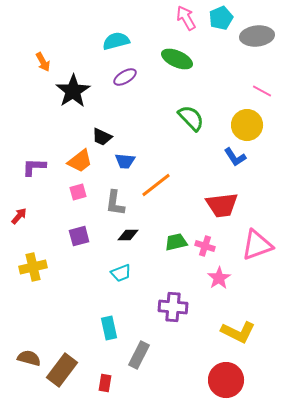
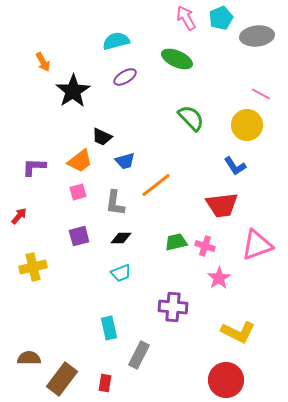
pink line: moved 1 px left, 3 px down
blue L-shape: moved 9 px down
blue trapezoid: rotated 20 degrees counterclockwise
black diamond: moved 7 px left, 3 px down
brown semicircle: rotated 15 degrees counterclockwise
brown rectangle: moved 9 px down
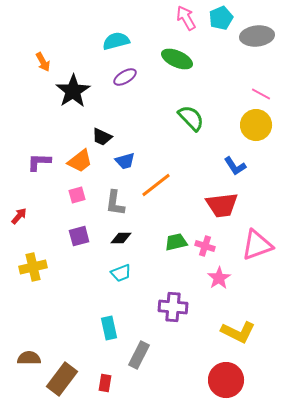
yellow circle: moved 9 px right
purple L-shape: moved 5 px right, 5 px up
pink square: moved 1 px left, 3 px down
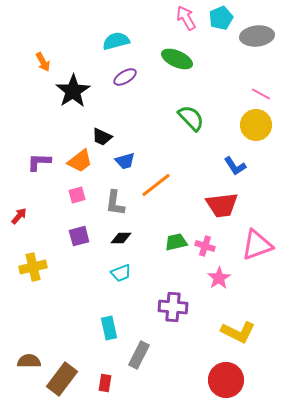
brown semicircle: moved 3 px down
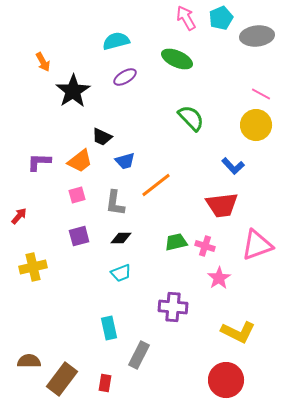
blue L-shape: moved 2 px left; rotated 10 degrees counterclockwise
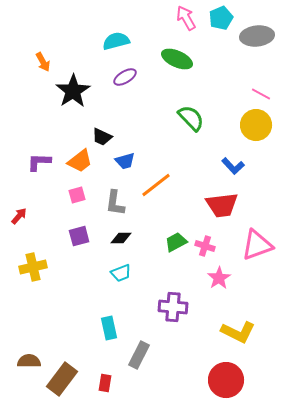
green trapezoid: rotated 15 degrees counterclockwise
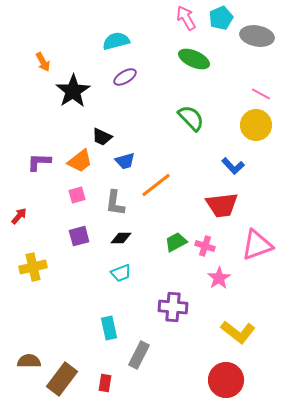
gray ellipse: rotated 16 degrees clockwise
green ellipse: moved 17 px right
yellow L-shape: rotated 12 degrees clockwise
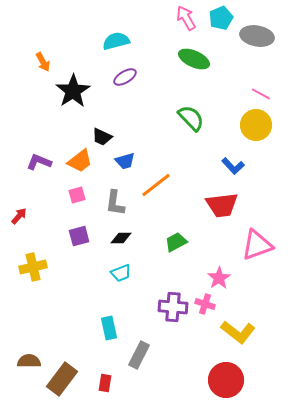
purple L-shape: rotated 20 degrees clockwise
pink cross: moved 58 px down
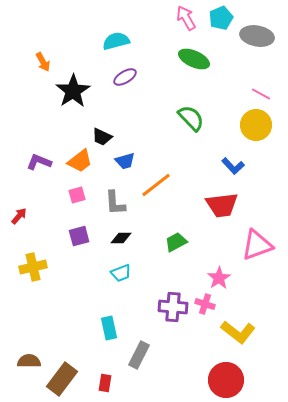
gray L-shape: rotated 12 degrees counterclockwise
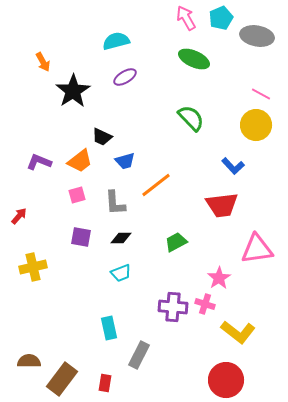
purple square: moved 2 px right, 1 px down; rotated 25 degrees clockwise
pink triangle: moved 4 px down; rotated 12 degrees clockwise
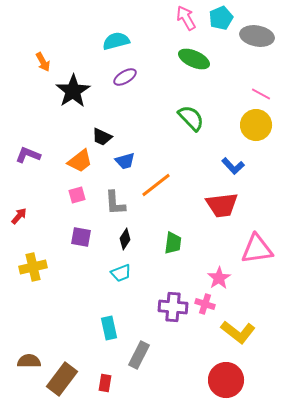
purple L-shape: moved 11 px left, 7 px up
black diamond: moved 4 px right, 1 px down; rotated 55 degrees counterclockwise
green trapezoid: moved 3 px left, 1 px down; rotated 125 degrees clockwise
